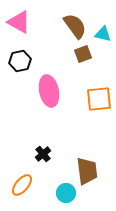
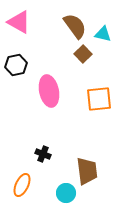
brown square: rotated 24 degrees counterclockwise
black hexagon: moved 4 px left, 4 px down
black cross: rotated 28 degrees counterclockwise
orange ellipse: rotated 15 degrees counterclockwise
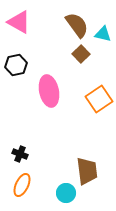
brown semicircle: moved 2 px right, 1 px up
brown square: moved 2 px left
orange square: rotated 28 degrees counterclockwise
black cross: moved 23 px left
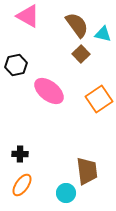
pink triangle: moved 9 px right, 6 px up
pink ellipse: rotated 40 degrees counterclockwise
black cross: rotated 21 degrees counterclockwise
orange ellipse: rotated 10 degrees clockwise
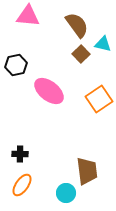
pink triangle: rotated 25 degrees counterclockwise
cyan triangle: moved 10 px down
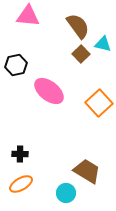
brown semicircle: moved 1 px right, 1 px down
orange square: moved 4 px down; rotated 8 degrees counterclockwise
brown trapezoid: rotated 52 degrees counterclockwise
orange ellipse: moved 1 px left, 1 px up; rotated 25 degrees clockwise
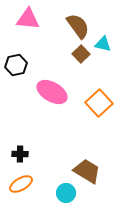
pink triangle: moved 3 px down
pink ellipse: moved 3 px right, 1 px down; rotated 8 degrees counterclockwise
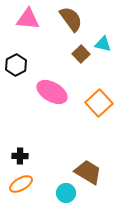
brown semicircle: moved 7 px left, 7 px up
black hexagon: rotated 15 degrees counterclockwise
black cross: moved 2 px down
brown trapezoid: moved 1 px right, 1 px down
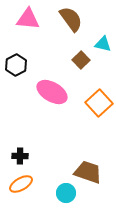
brown square: moved 6 px down
brown trapezoid: rotated 12 degrees counterclockwise
